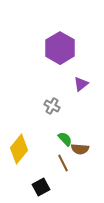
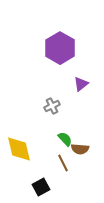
gray cross: rotated 35 degrees clockwise
yellow diamond: rotated 52 degrees counterclockwise
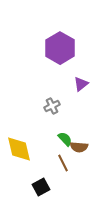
brown semicircle: moved 1 px left, 2 px up
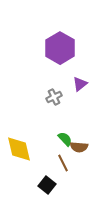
purple triangle: moved 1 px left
gray cross: moved 2 px right, 9 px up
black square: moved 6 px right, 2 px up; rotated 24 degrees counterclockwise
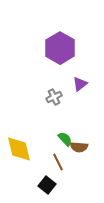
brown line: moved 5 px left, 1 px up
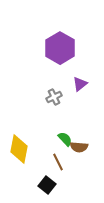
yellow diamond: rotated 24 degrees clockwise
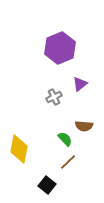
purple hexagon: rotated 8 degrees clockwise
brown semicircle: moved 5 px right, 21 px up
brown line: moved 10 px right; rotated 72 degrees clockwise
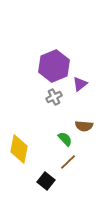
purple hexagon: moved 6 px left, 18 px down
black square: moved 1 px left, 4 px up
